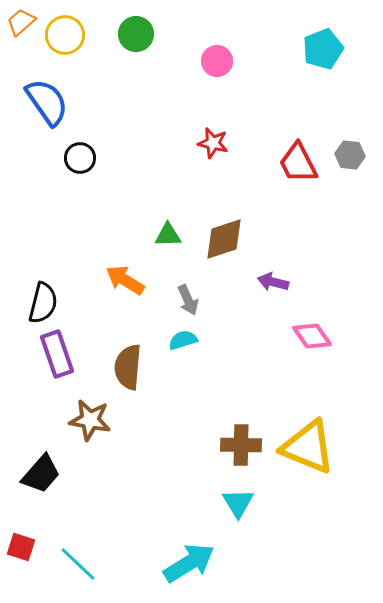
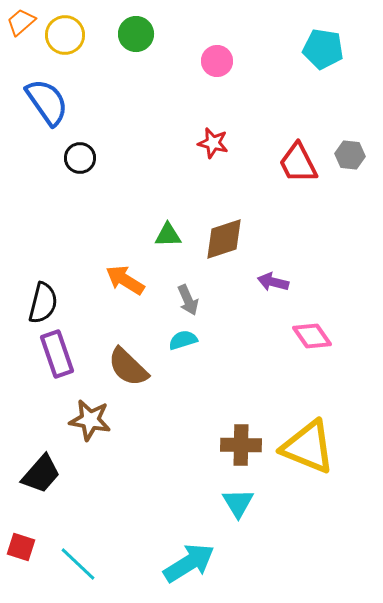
cyan pentagon: rotated 30 degrees clockwise
brown semicircle: rotated 51 degrees counterclockwise
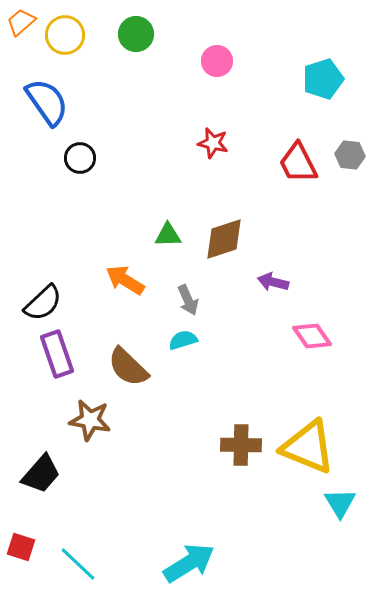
cyan pentagon: moved 30 px down; rotated 27 degrees counterclockwise
black semicircle: rotated 33 degrees clockwise
cyan triangle: moved 102 px right
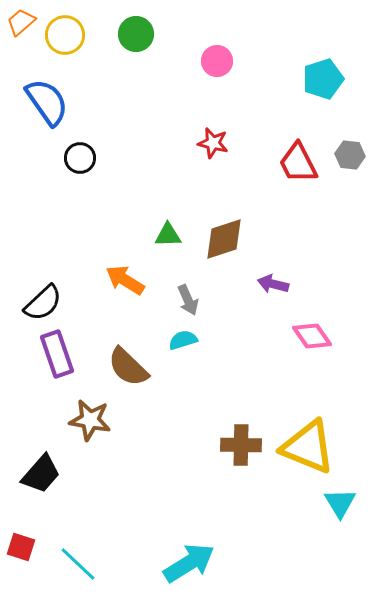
purple arrow: moved 2 px down
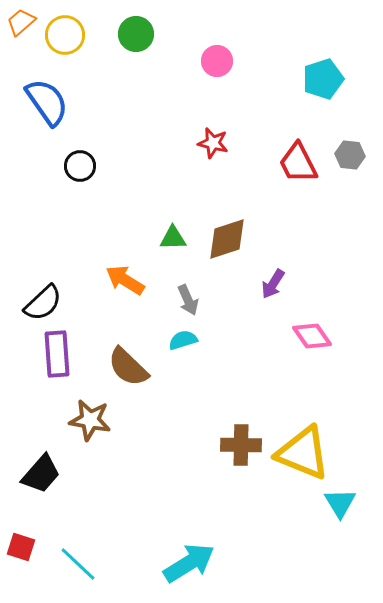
black circle: moved 8 px down
green triangle: moved 5 px right, 3 px down
brown diamond: moved 3 px right
purple arrow: rotated 72 degrees counterclockwise
purple rectangle: rotated 15 degrees clockwise
yellow triangle: moved 5 px left, 6 px down
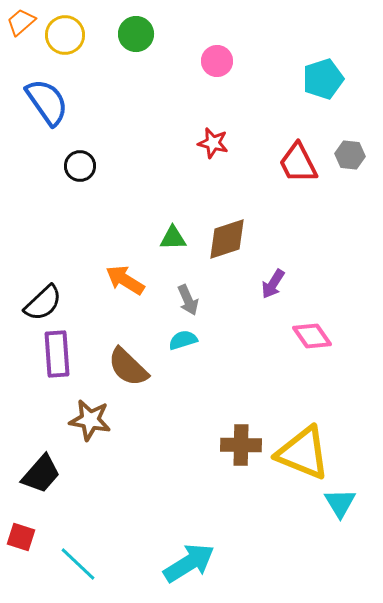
red square: moved 10 px up
